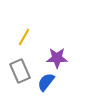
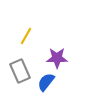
yellow line: moved 2 px right, 1 px up
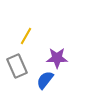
gray rectangle: moved 3 px left, 5 px up
blue semicircle: moved 1 px left, 2 px up
